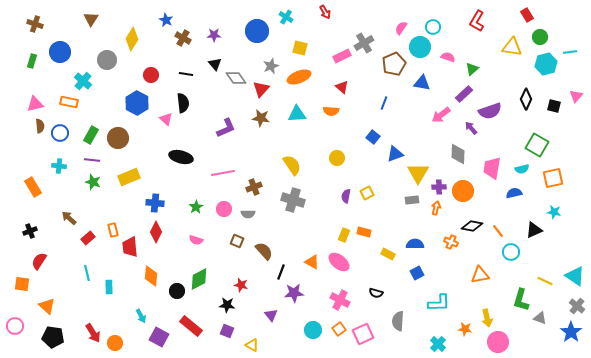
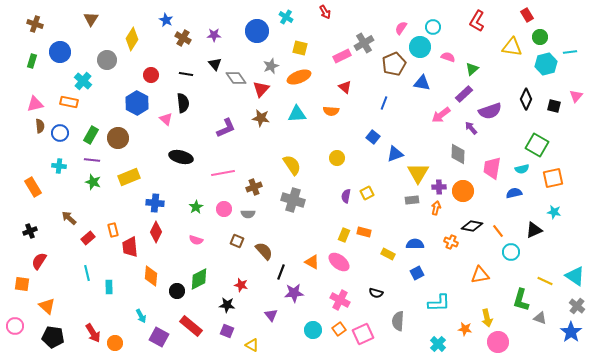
red triangle at (342, 87): moved 3 px right
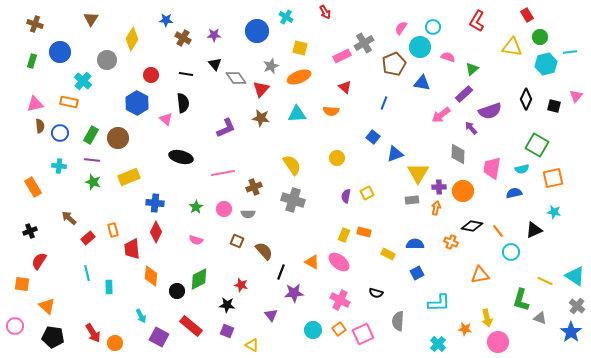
blue star at (166, 20): rotated 24 degrees counterclockwise
red trapezoid at (130, 247): moved 2 px right, 2 px down
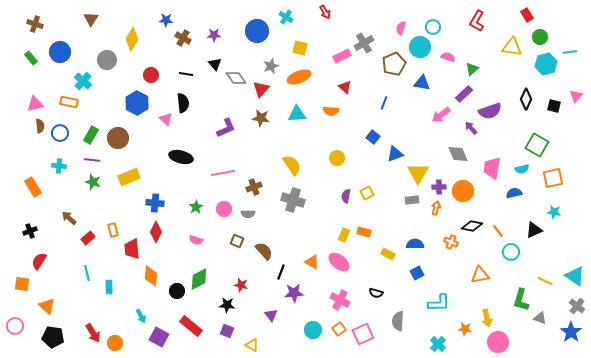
pink semicircle at (401, 28): rotated 16 degrees counterclockwise
green rectangle at (32, 61): moved 1 px left, 3 px up; rotated 56 degrees counterclockwise
gray diamond at (458, 154): rotated 25 degrees counterclockwise
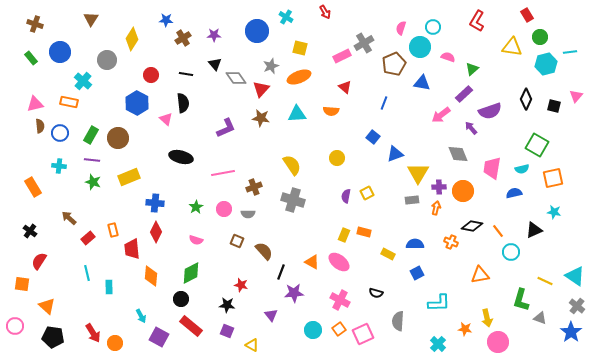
brown cross at (183, 38): rotated 28 degrees clockwise
black cross at (30, 231): rotated 32 degrees counterclockwise
green diamond at (199, 279): moved 8 px left, 6 px up
black circle at (177, 291): moved 4 px right, 8 px down
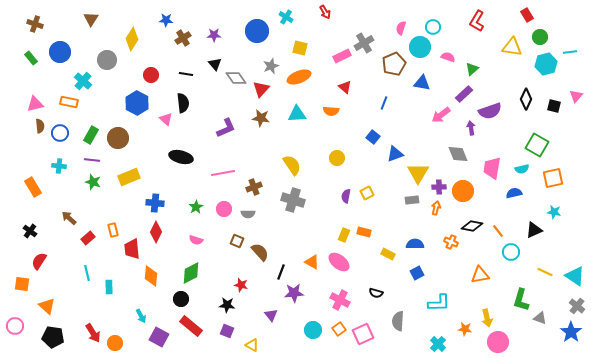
purple arrow at (471, 128): rotated 32 degrees clockwise
brown semicircle at (264, 251): moved 4 px left, 1 px down
yellow line at (545, 281): moved 9 px up
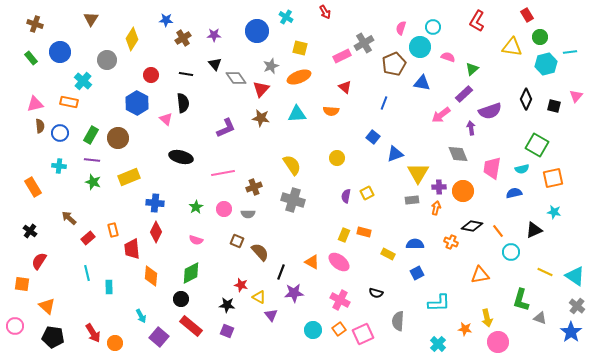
purple square at (159, 337): rotated 12 degrees clockwise
yellow triangle at (252, 345): moved 7 px right, 48 px up
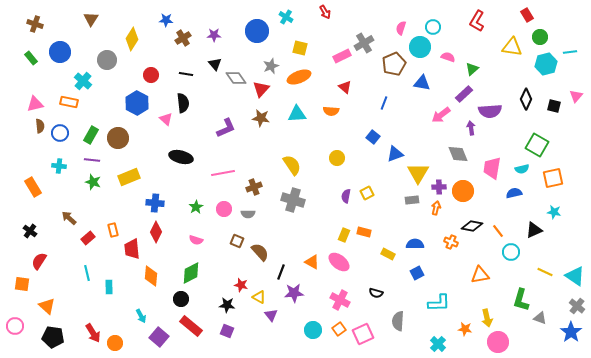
purple semicircle at (490, 111): rotated 15 degrees clockwise
